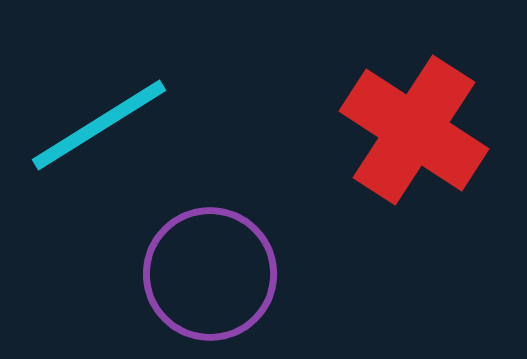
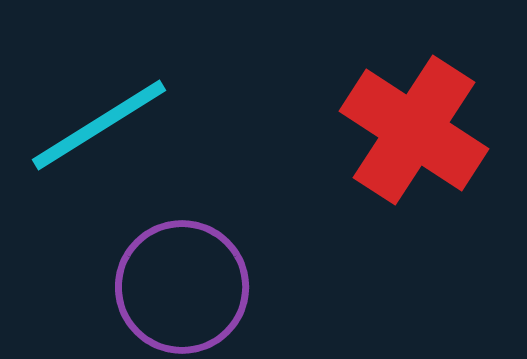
purple circle: moved 28 px left, 13 px down
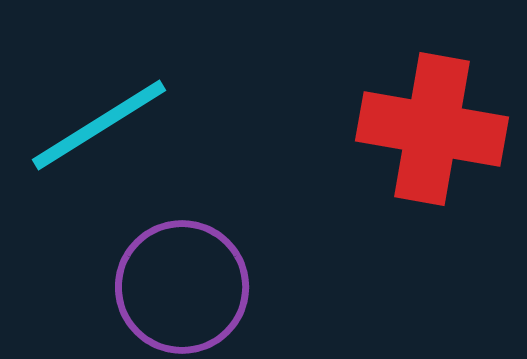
red cross: moved 18 px right, 1 px up; rotated 23 degrees counterclockwise
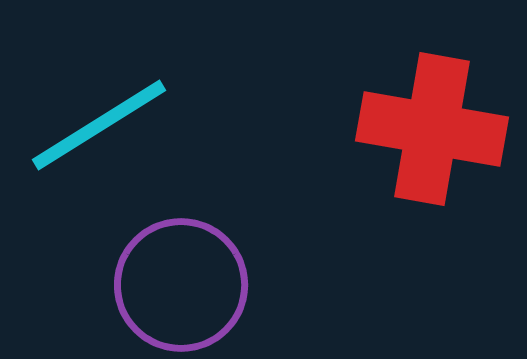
purple circle: moved 1 px left, 2 px up
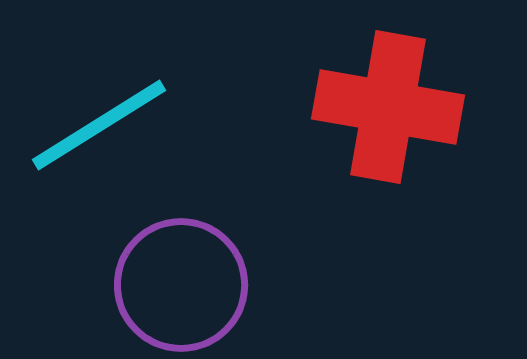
red cross: moved 44 px left, 22 px up
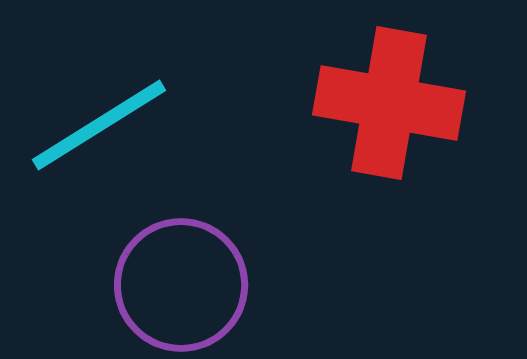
red cross: moved 1 px right, 4 px up
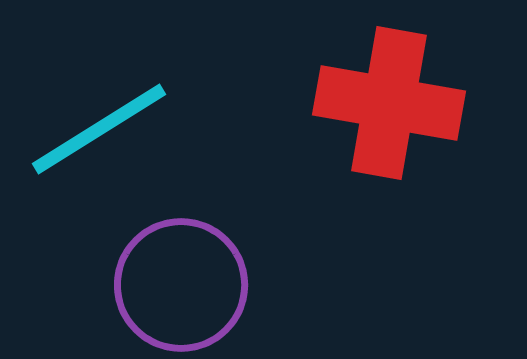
cyan line: moved 4 px down
